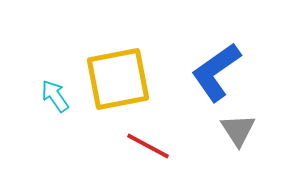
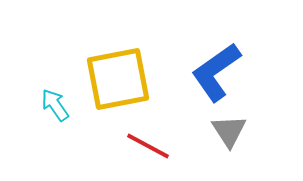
cyan arrow: moved 9 px down
gray triangle: moved 9 px left, 1 px down
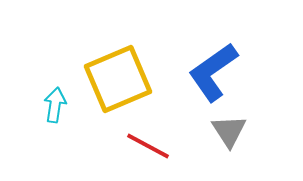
blue L-shape: moved 3 px left
yellow square: rotated 12 degrees counterclockwise
cyan arrow: rotated 44 degrees clockwise
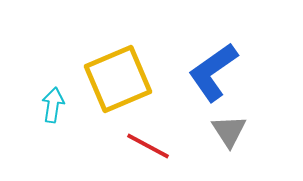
cyan arrow: moved 2 px left
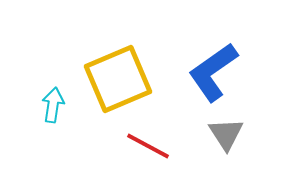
gray triangle: moved 3 px left, 3 px down
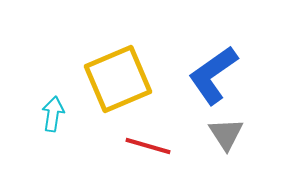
blue L-shape: moved 3 px down
cyan arrow: moved 9 px down
red line: rotated 12 degrees counterclockwise
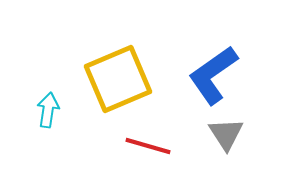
cyan arrow: moved 5 px left, 4 px up
